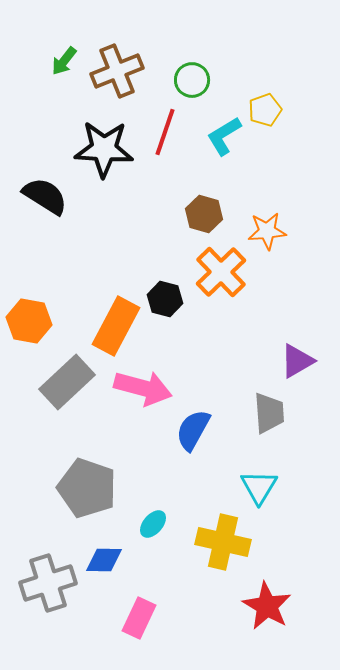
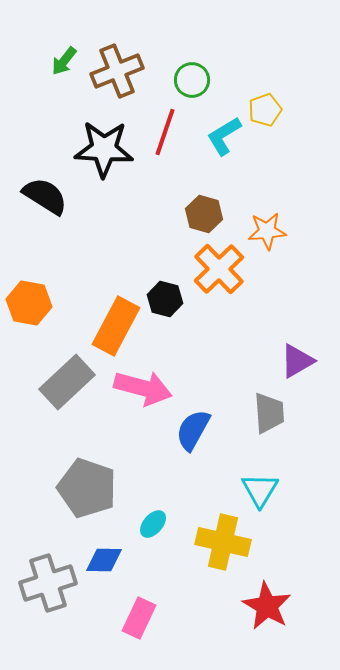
orange cross: moved 2 px left, 3 px up
orange hexagon: moved 18 px up
cyan triangle: moved 1 px right, 3 px down
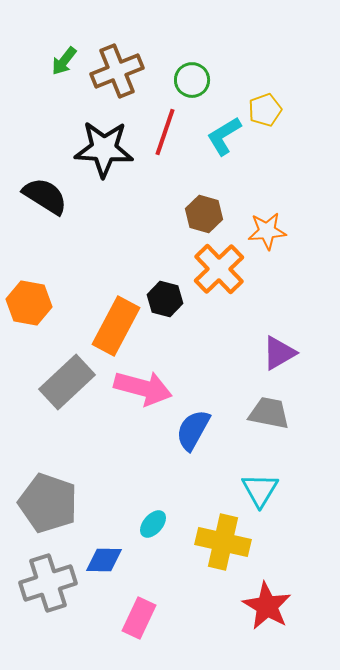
purple triangle: moved 18 px left, 8 px up
gray trapezoid: rotated 75 degrees counterclockwise
gray pentagon: moved 39 px left, 15 px down
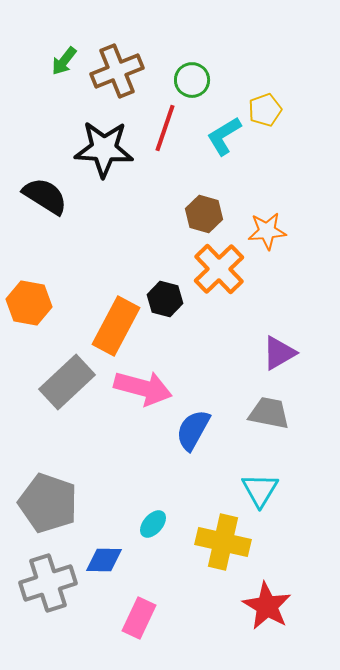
red line: moved 4 px up
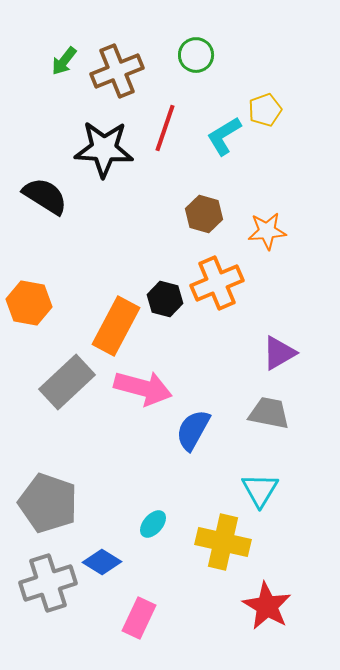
green circle: moved 4 px right, 25 px up
orange cross: moved 2 px left, 14 px down; rotated 21 degrees clockwise
blue diamond: moved 2 px left, 2 px down; rotated 30 degrees clockwise
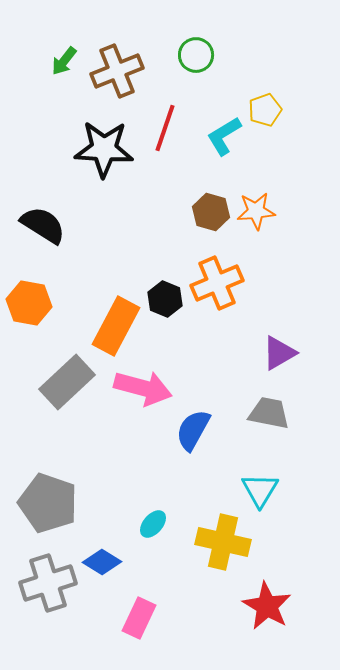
black semicircle: moved 2 px left, 29 px down
brown hexagon: moved 7 px right, 2 px up
orange star: moved 11 px left, 20 px up
black hexagon: rotated 8 degrees clockwise
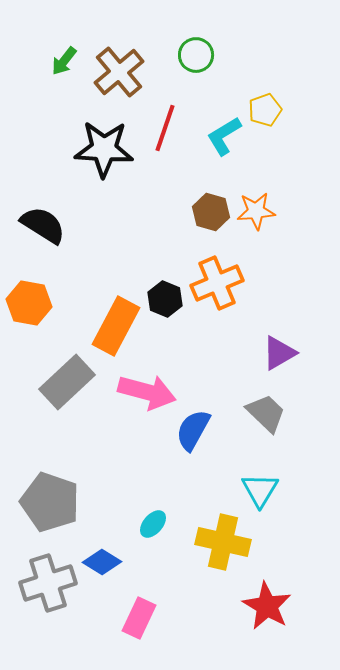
brown cross: moved 2 px right, 1 px down; rotated 18 degrees counterclockwise
pink arrow: moved 4 px right, 4 px down
gray trapezoid: moved 3 px left; rotated 33 degrees clockwise
gray pentagon: moved 2 px right, 1 px up
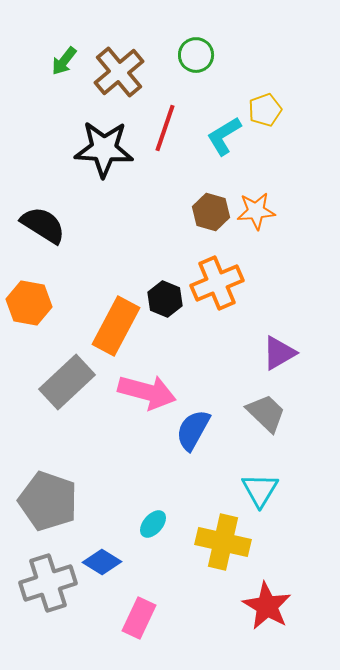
gray pentagon: moved 2 px left, 1 px up
